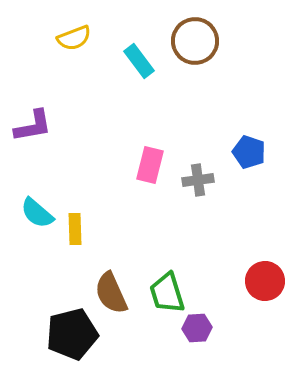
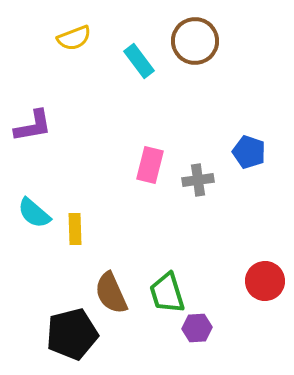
cyan semicircle: moved 3 px left
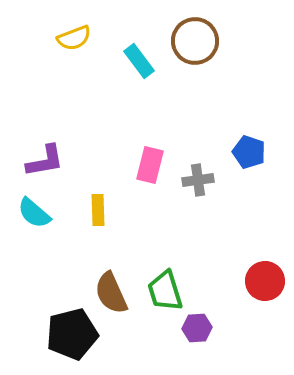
purple L-shape: moved 12 px right, 35 px down
yellow rectangle: moved 23 px right, 19 px up
green trapezoid: moved 2 px left, 2 px up
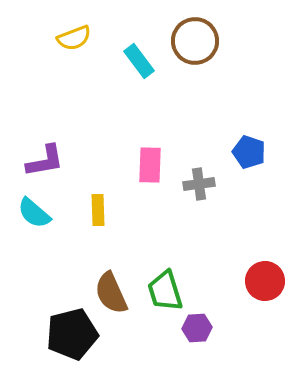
pink rectangle: rotated 12 degrees counterclockwise
gray cross: moved 1 px right, 4 px down
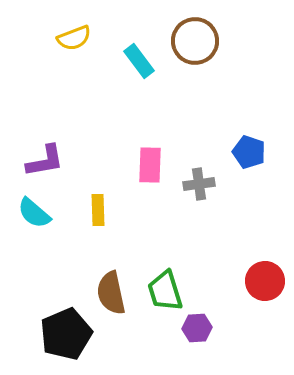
brown semicircle: rotated 12 degrees clockwise
black pentagon: moved 6 px left; rotated 9 degrees counterclockwise
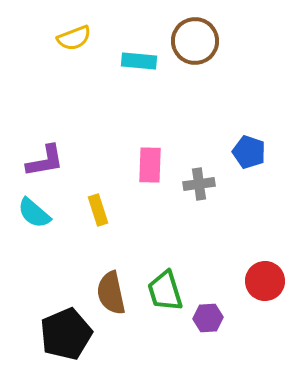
cyan rectangle: rotated 48 degrees counterclockwise
yellow rectangle: rotated 16 degrees counterclockwise
purple hexagon: moved 11 px right, 10 px up
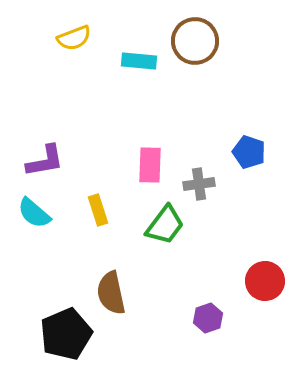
green trapezoid: moved 66 px up; rotated 126 degrees counterclockwise
purple hexagon: rotated 16 degrees counterclockwise
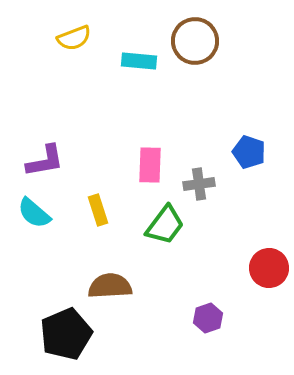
red circle: moved 4 px right, 13 px up
brown semicircle: moved 1 px left, 7 px up; rotated 99 degrees clockwise
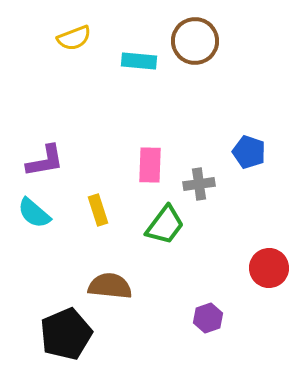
brown semicircle: rotated 9 degrees clockwise
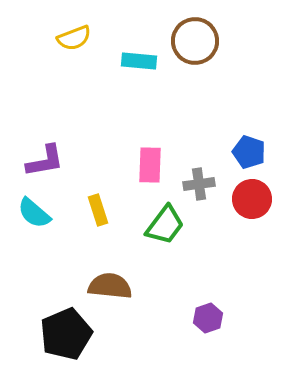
red circle: moved 17 px left, 69 px up
